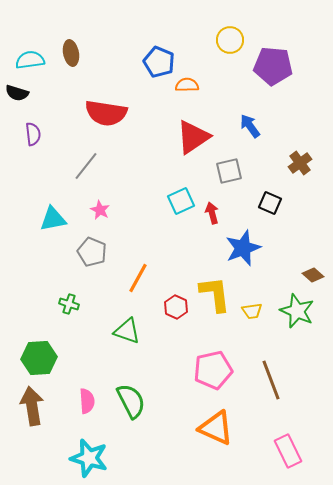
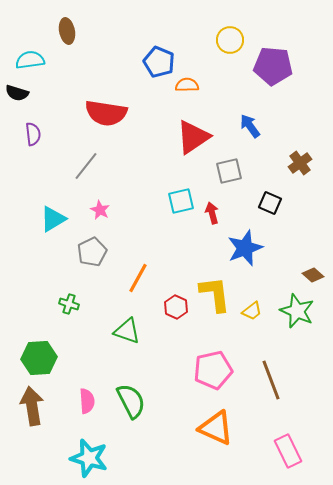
brown ellipse: moved 4 px left, 22 px up
cyan square: rotated 12 degrees clockwise
cyan triangle: rotated 20 degrees counterclockwise
blue star: moved 2 px right
gray pentagon: rotated 24 degrees clockwise
yellow trapezoid: rotated 30 degrees counterclockwise
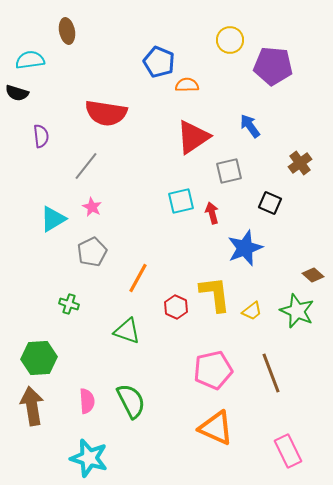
purple semicircle: moved 8 px right, 2 px down
pink star: moved 8 px left, 3 px up
brown line: moved 7 px up
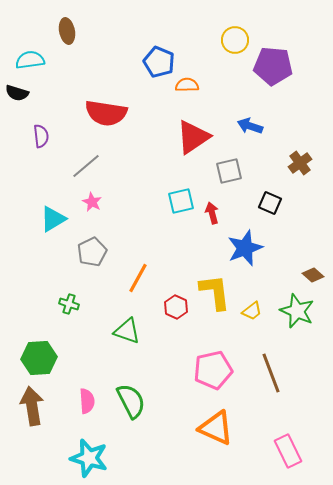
yellow circle: moved 5 px right
blue arrow: rotated 35 degrees counterclockwise
gray line: rotated 12 degrees clockwise
pink star: moved 5 px up
yellow L-shape: moved 2 px up
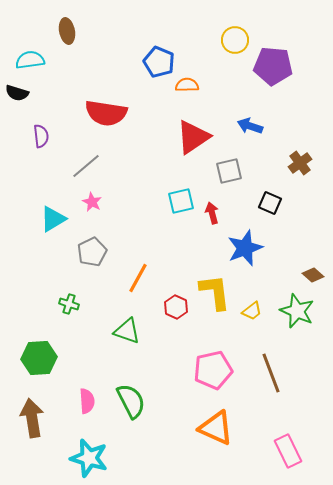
brown arrow: moved 12 px down
